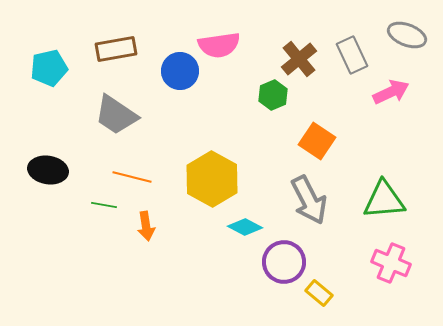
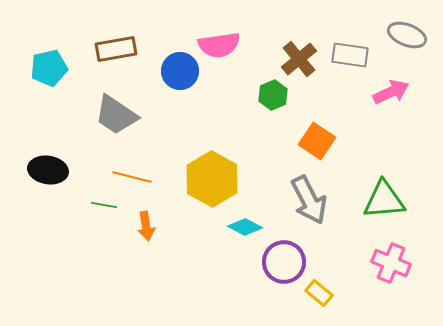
gray rectangle: moved 2 px left; rotated 57 degrees counterclockwise
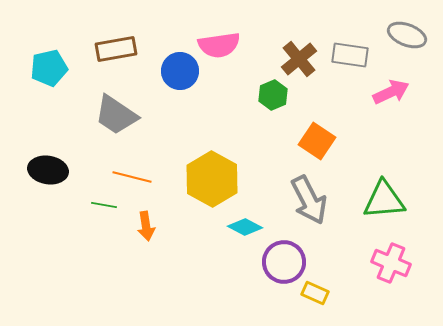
yellow rectangle: moved 4 px left; rotated 16 degrees counterclockwise
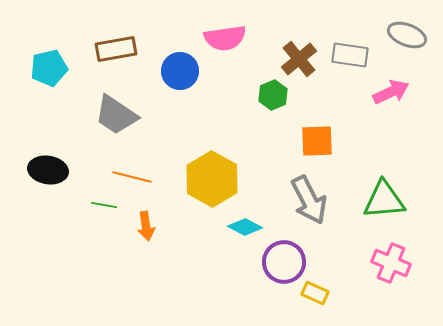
pink semicircle: moved 6 px right, 7 px up
orange square: rotated 36 degrees counterclockwise
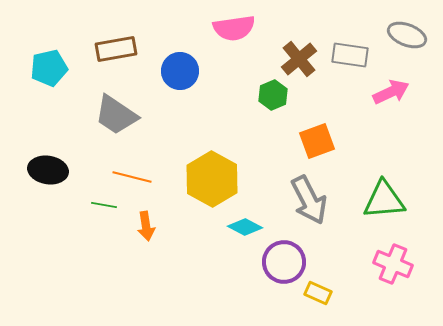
pink semicircle: moved 9 px right, 10 px up
orange square: rotated 18 degrees counterclockwise
pink cross: moved 2 px right, 1 px down
yellow rectangle: moved 3 px right
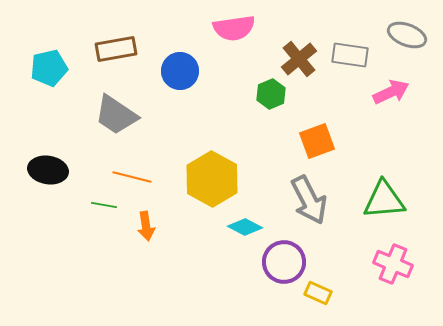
green hexagon: moved 2 px left, 1 px up
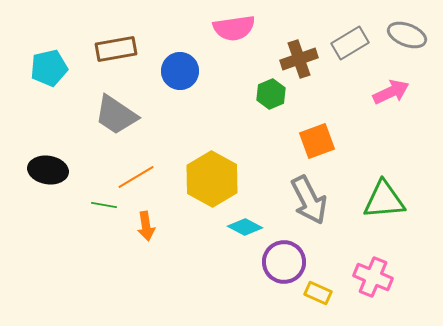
gray rectangle: moved 12 px up; rotated 39 degrees counterclockwise
brown cross: rotated 21 degrees clockwise
orange line: moved 4 px right; rotated 45 degrees counterclockwise
pink cross: moved 20 px left, 13 px down
